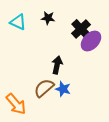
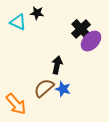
black star: moved 11 px left, 5 px up
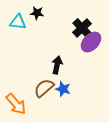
cyan triangle: rotated 18 degrees counterclockwise
black cross: moved 1 px right, 1 px up
purple ellipse: moved 1 px down
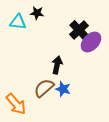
black cross: moved 3 px left, 2 px down
